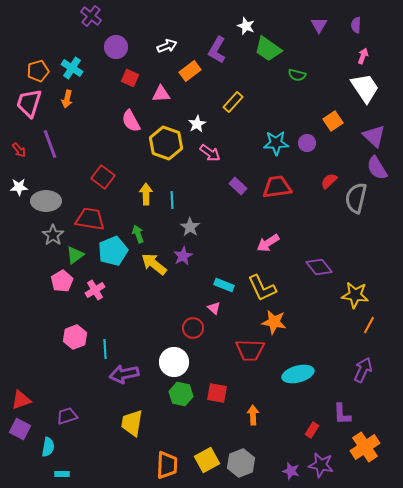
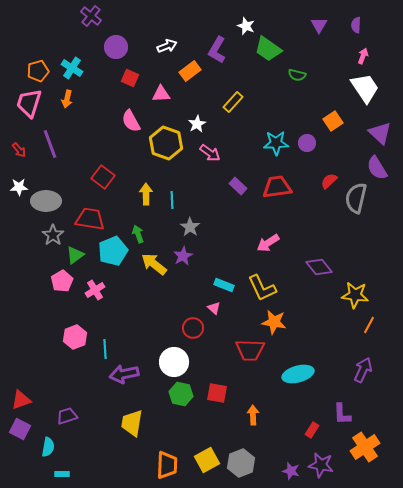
purple triangle at (374, 136): moved 6 px right, 3 px up
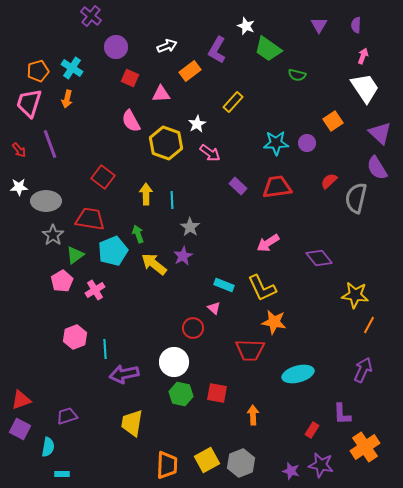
purple diamond at (319, 267): moved 9 px up
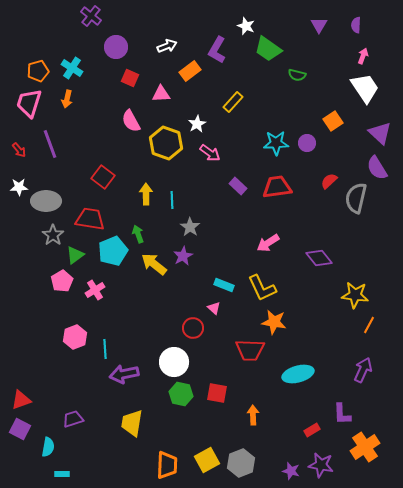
purple trapezoid at (67, 416): moved 6 px right, 3 px down
red rectangle at (312, 430): rotated 28 degrees clockwise
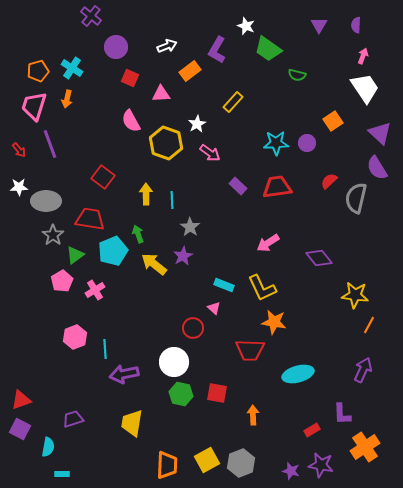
pink trapezoid at (29, 103): moved 5 px right, 3 px down
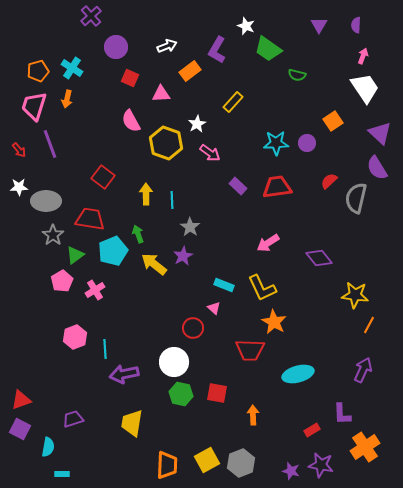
purple cross at (91, 16): rotated 10 degrees clockwise
orange star at (274, 322): rotated 20 degrees clockwise
